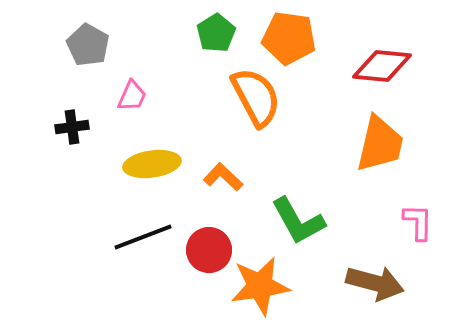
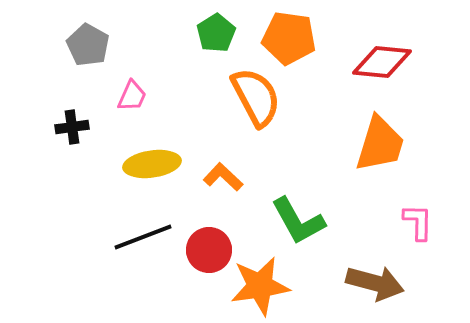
red diamond: moved 4 px up
orange trapezoid: rotated 4 degrees clockwise
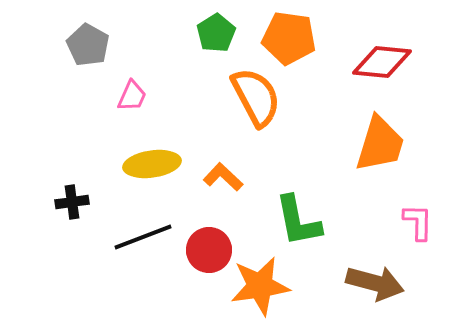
black cross: moved 75 px down
green L-shape: rotated 18 degrees clockwise
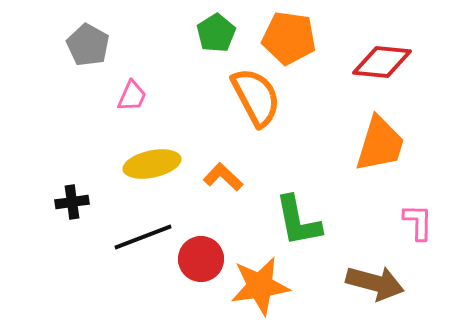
yellow ellipse: rotated 4 degrees counterclockwise
red circle: moved 8 px left, 9 px down
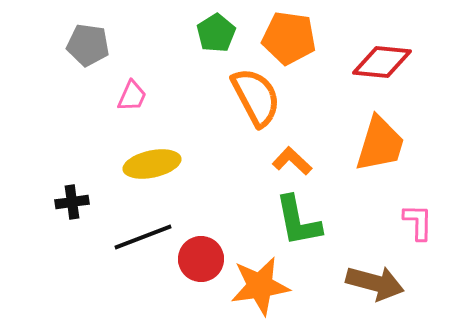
gray pentagon: rotated 21 degrees counterclockwise
orange L-shape: moved 69 px right, 16 px up
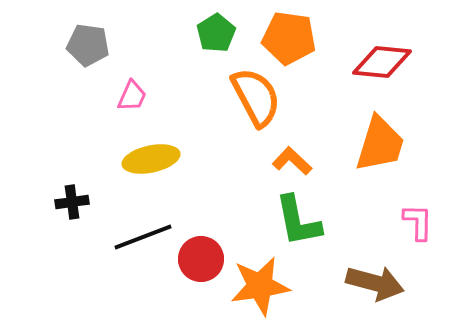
yellow ellipse: moved 1 px left, 5 px up
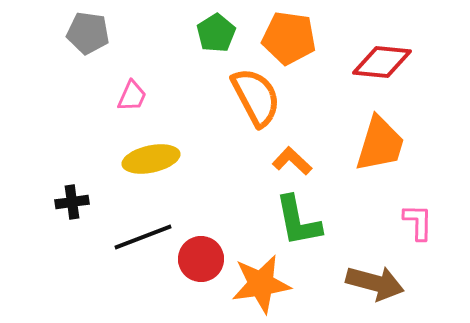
gray pentagon: moved 12 px up
orange star: moved 1 px right, 2 px up
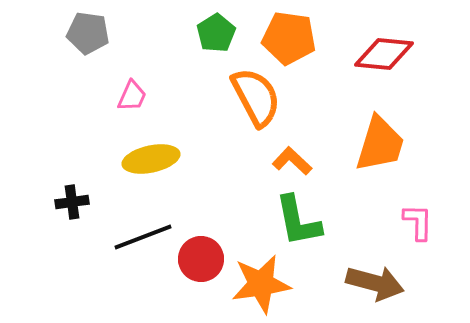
red diamond: moved 2 px right, 8 px up
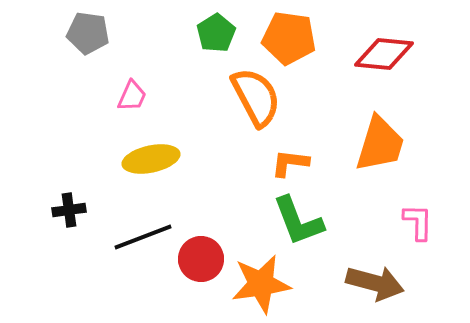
orange L-shape: moved 2 px left, 2 px down; rotated 36 degrees counterclockwise
black cross: moved 3 px left, 8 px down
green L-shape: rotated 10 degrees counterclockwise
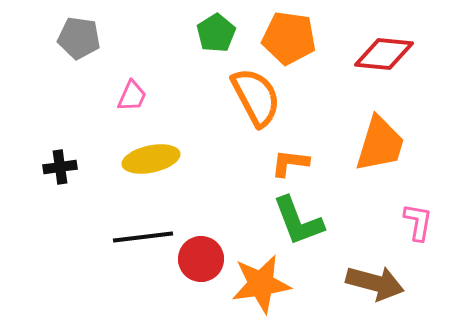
gray pentagon: moved 9 px left, 5 px down
black cross: moved 9 px left, 43 px up
pink L-shape: rotated 9 degrees clockwise
black line: rotated 14 degrees clockwise
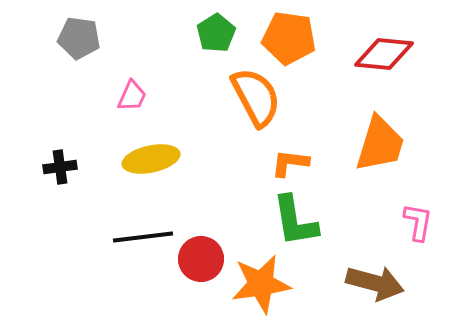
green L-shape: moved 3 px left; rotated 12 degrees clockwise
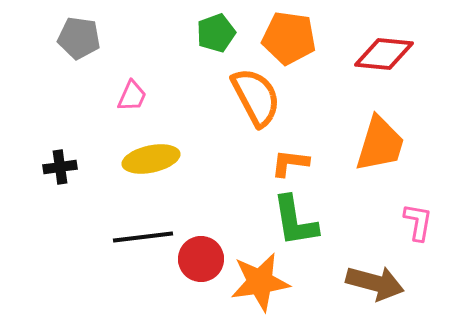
green pentagon: rotated 12 degrees clockwise
orange star: moved 1 px left, 2 px up
